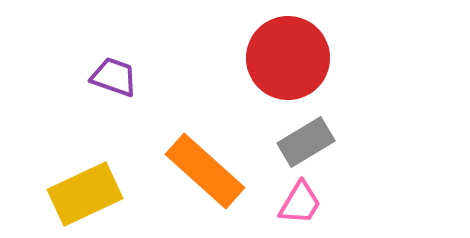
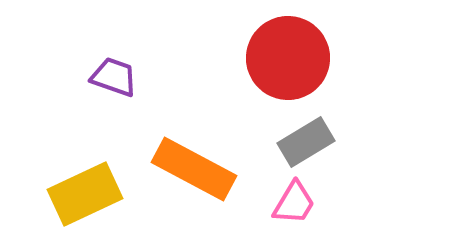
orange rectangle: moved 11 px left, 2 px up; rotated 14 degrees counterclockwise
pink trapezoid: moved 6 px left
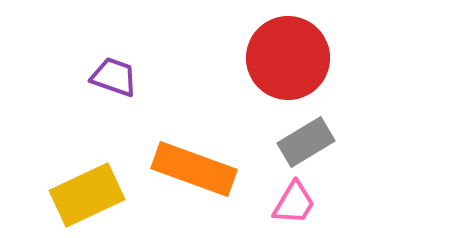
orange rectangle: rotated 8 degrees counterclockwise
yellow rectangle: moved 2 px right, 1 px down
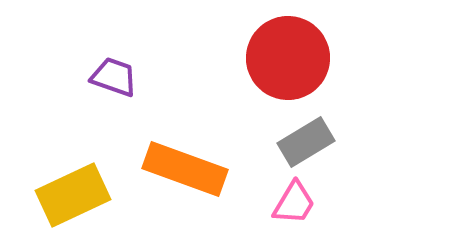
orange rectangle: moved 9 px left
yellow rectangle: moved 14 px left
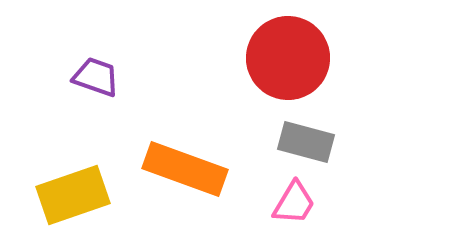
purple trapezoid: moved 18 px left
gray rectangle: rotated 46 degrees clockwise
yellow rectangle: rotated 6 degrees clockwise
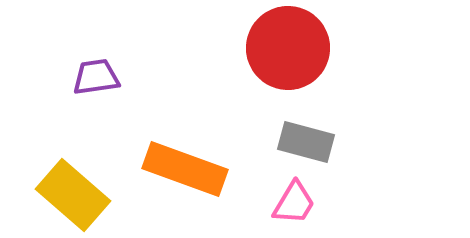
red circle: moved 10 px up
purple trapezoid: rotated 27 degrees counterclockwise
yellow rectangle: rotated 60 degrees clockwise
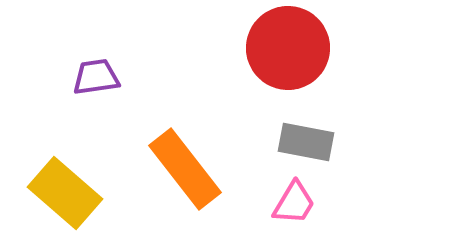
gray rectangle: rotated 4 degrees counterclockwise
orange rectangle: rotated 32 degrees clockwise
yellow rectangle: moved 8 px left, 2 px up
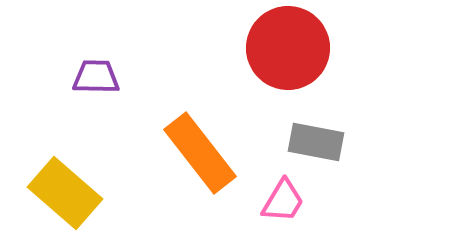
purple trapezoid: rotated 9 degrees clockwise
gray rectangle: moved 10 px right
orange rectangle: moved 15 px right, 16 px up
pink trapezoid: moved 11 px left, 2 px up
